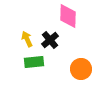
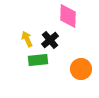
green rectangle: moved 4 px right, 2 px up
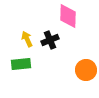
black cross: rotated 18 degrees clockwise
green rectangle: moved 17 px left, 4 px down
orange circle: moved 5 px right, 1 px down
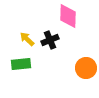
yellow arrow: rotated 21 degrees counterclockwise
orange circle: moved 2 px up
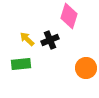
pink diamond: moved 1 px right; rotated 15 degrees clockwise
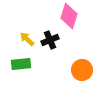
orange circle: moved 4 px left, 2 px down
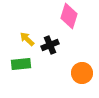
black cross: moved 5 px down
orange circle: moved 3 px down
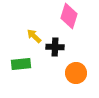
yellow arrow: moved 7 px right, 3 px up
black cross: moved 5 px right, 2 px down; rotated 24 degrees clockwise
orange circle: moved 6 px left
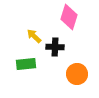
pink diamond: moved 1 px down
green rectangle: moved 5 px right
orange circle: moved 1 px right, 1 px down
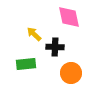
pink diamond: rotated 30 degrees counterclockwise
yellow arrow: moved 2 px up
orange circle: moved 6 px left, 1 px up
